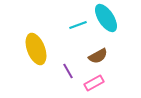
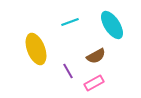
cyan ellipse: moved 6 px right, 7 px down
cyan line: moved 8 px left, 3 px up
brown semicircle: moved 2 px left
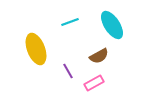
brown semicircle: moved 3 px right
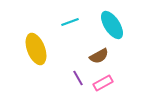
purple line: moved 10 px right, 7 px down
pink rectangle: moved 9 px right
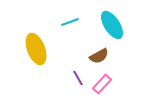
pink rectangle: moved 1 px left, 1 px down; rotated 18 degrees counterclockwise
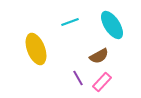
pink rectangle: moved 2 px up
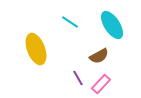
cyan line: rotated 54 degrees clockwise
pink rectangle: moved 1 px left, 2 px down
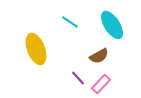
purple line: rotated 14 degrees counterclockwise
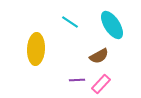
yellow ellipse: rotated 24 degrees clockwise
purple line: moved 1 px left, 2 px down; rotated 49 degrees counterclockwise
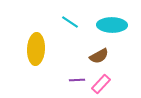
cyan ellipse: rotated 56 degrees counterclockwise
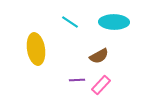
cyan ellipse: moved 2 px right, 3 px up
yellow ellipse: rotated 12 degrees counterclockwise
pink rectangle: moved 1 px down
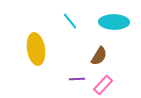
cyan line: moved 1 px up; rotated 18 degrees clockwise
brown semicircle: rotated 30 degrees counterclockwise
purple line: moved 1 px up
pink rectangle: moved 2 px right
